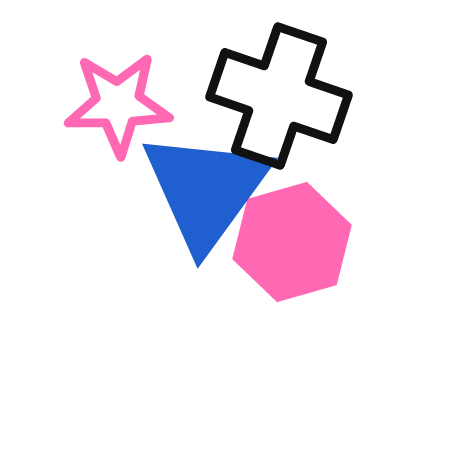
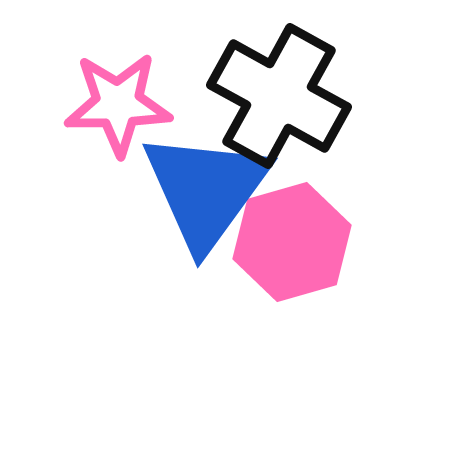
black cross: rotated 10 degrees clockwise
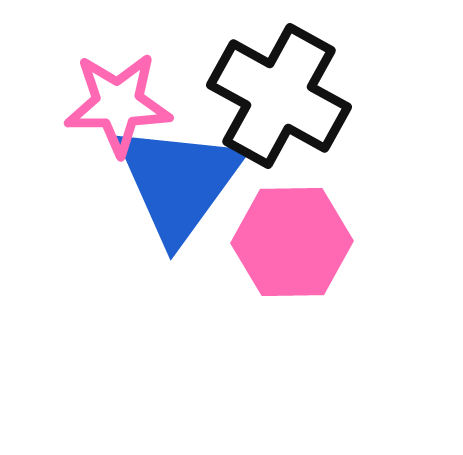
blue triangle: moved 27 px left, 8 px up
pink hexagon: rotated 15 degrees clockwise
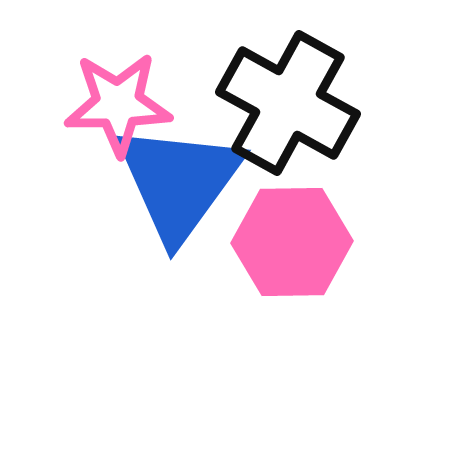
black cross: moved 9 px right, 7 px down
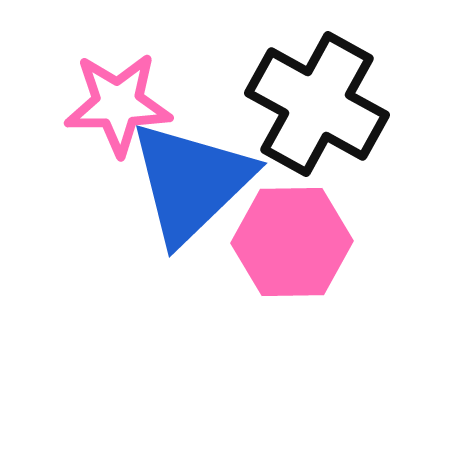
black cross: moved 29 px right, 1 px down
blue triangle: moved 12 px right; rotated 10 degrees clockwise
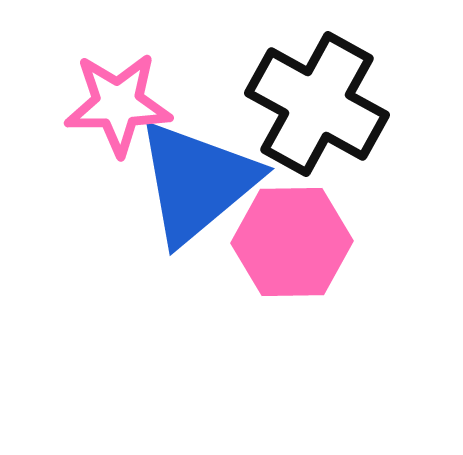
blue triangle: moved 6 px right; rotated 4 degrees clockwise
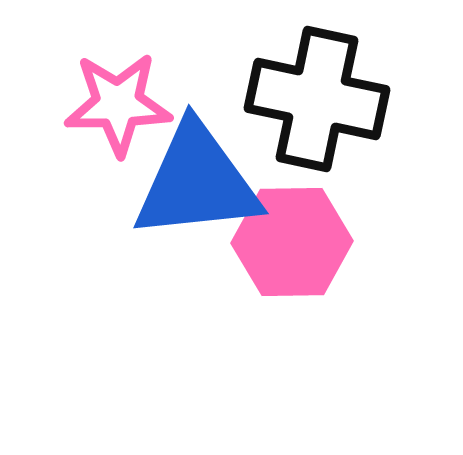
black cross: moved 5 px up; rotated 17 degrees counterclockwise
blue triangle: rotated 34 degrees clockwise
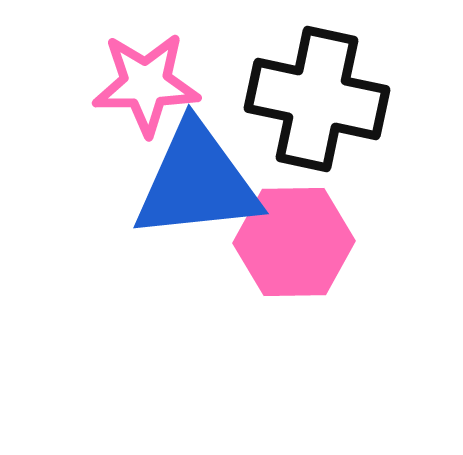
pink star: moved 28 px right, 20 px up
pink hexagon: moved 2 px right
